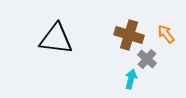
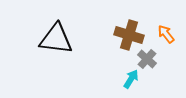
cyan arrow: rotated 18 degrees clockwise
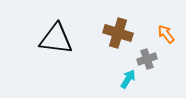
brown cross: moved 11 px left, 2 px up
gray cross: rotated 30 degrees clockwise
cyan arrow: moved 3 px left
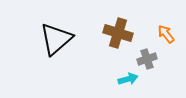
black triangle: rotated 48 degrees counterclockwise
cyan arrow: rotated 42 degrees clockwise
